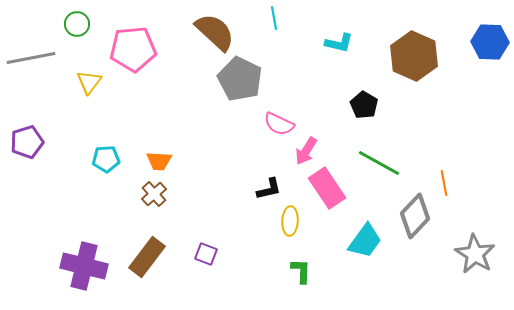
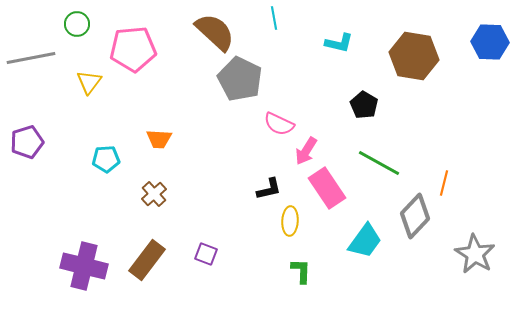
brown hexagon: rotated 15 degrees counterclockwise
orange trapezoid: moved 22 px up
orange line: rotated 25 degrees clockwise
brown rectangle: moved 3 px down
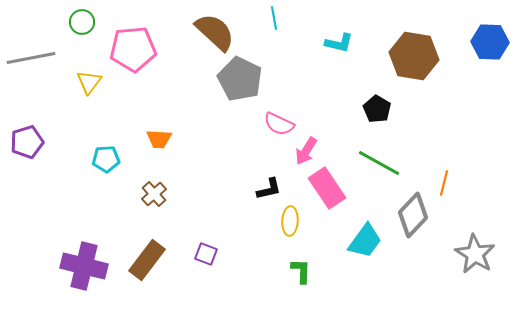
green circle: moved 5 px right, 2 px up
black pentagon: moved 13 px right, 4 px down
gray diamond: moved 2 px left, 1 px up
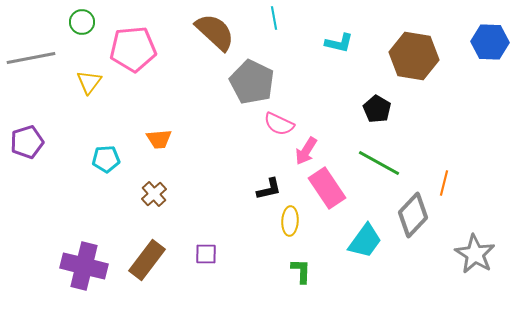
gray pentagon: moved 12 px right, 3 px down
orange trapezoid: rotated 8 degrees counterclockwise
purple square: rotated 20 degrees counterclockwise
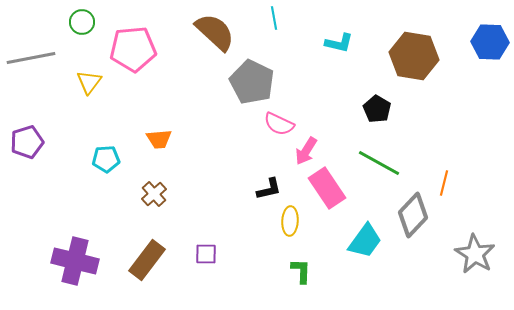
purple cross: moved 9 px left, 5 px up
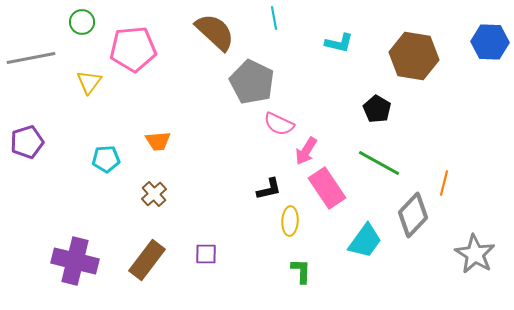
orange trapezoid: moved 1 px left, 2 px down
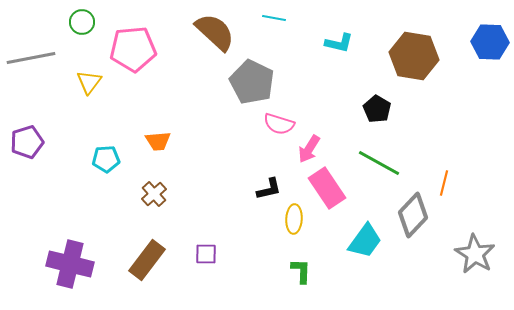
cyan line: rotated 70 degrees counterclockwise
pink semicircle: rotated 8 degrees counterclockwise
pink arrow: moved 3 px right, 2 px up
yellow ellipse: moved 4 px right, 2 px up
purple cross: moved 5 px left, 3 px down
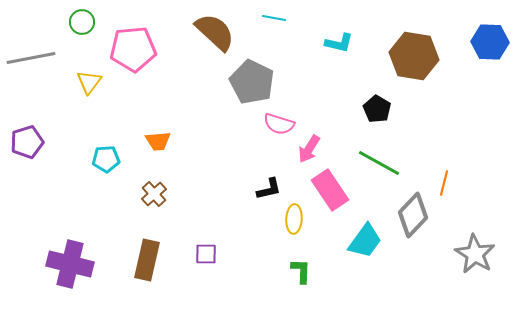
pink rectangle: moved 3 px right, 2 px down
brown rectangle: rotated 24 degrees counterclockwise
